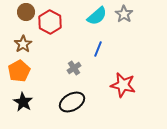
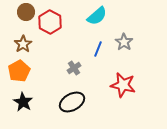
gray star: moved 28 px down
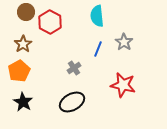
cyan semicircle: rotated 125 degrees clockwise
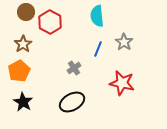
red star: moved 1 px left, 2 px up
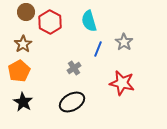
cyan semicircle: moved 8 px left, 5 px down; rotated 10 degrees counterclockwise
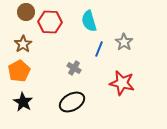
red hexagon: rotated 25 degrees counterclockwise
blue line: moved 1 px right
gray cross: rotated 24 degrees counterclockwise
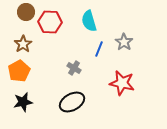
black star: rotated 30 degrees clockwise
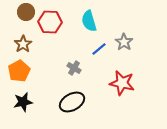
blue line: rotated 28 degrees clockwise
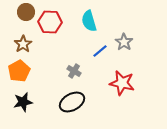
blue line: moved 1 px right, 2 px down
gray cross: moved 3 px down
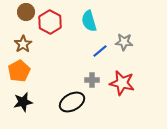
red hexagon: rotated 25 degrees clockwise
gray star: rotated 30 degrees counterclockwise
gray cross: moved 18 px right, 9 px down; rotated 32 degrees counterclockwise
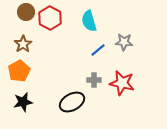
red hexagon: moved 4 px up
blue line: moved 2 px left, 1 px up
gray cross: moved 2 px right
